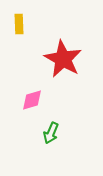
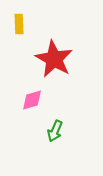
red star: moved 9 px left
green arrow: moved 4 px right, 2 px up
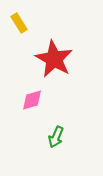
yellow rectangle: moved 1 px up; rotated 30 degrees counterclockwise
green arrow: moved 1 px right, 6 px down
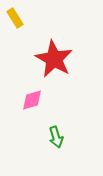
yellow rectangle: moved 4 px left, 5 px up
green arrow: rotated 40 degrees counterclockwise
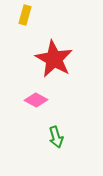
yellow rectangle: moved 10 px right, 3 px up; rotated 48 degrees clockwise
pink diamond: moved 4 px right; rotated 45 degrees clockwise
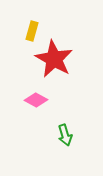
yellow rectangle: moved 7 px right, 16 px down
green arrow: moved 9 px right, 2 px up
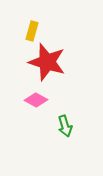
red star: moved 7 px left, 3 px down; rotated 12 degrees counterclockwise
green arrow: moved 9 px up
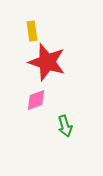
yellow rectangle: rotated 24 degrees counterclockwise
pink diamond: rotated 50 degrees counterclockwise
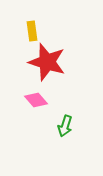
pink diamond: rotated 70 degrees clockwise
green arrow: rotated 35 degrees clockwise
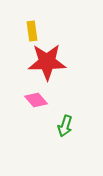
red star: rotated 18 degrees counterclockwise
